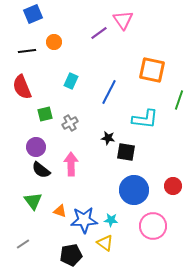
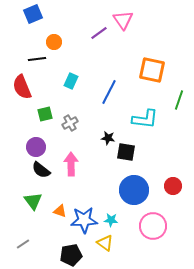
black line: moved 10 px right, 8 px down
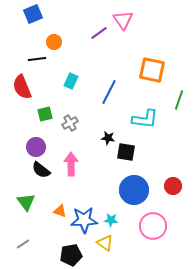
green triangle: moved 7 px left, 1 px down
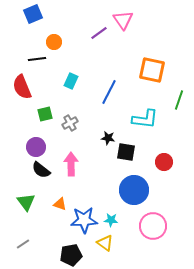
red circle: moved 9 px left, 24 px up
orange triangle: moved 7 px up
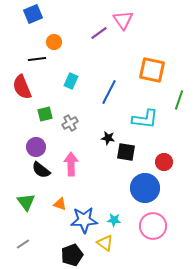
blue circle: moved 11 px right, 2 px up
cyan star: moved 3 px right
black pentagon: moved 1 px right; rotated 10 degrees counterclockwise
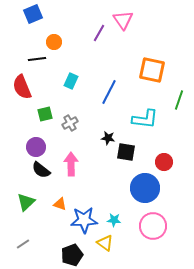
purple line: rotated 24 degrees counterclockwise
green triangle: rotated 24 degrees clockwise
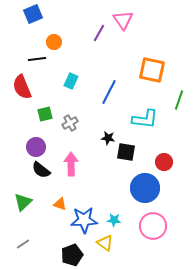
green triangle: moved 3 px left
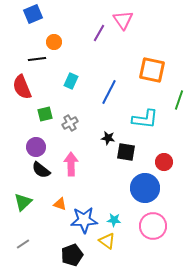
yellow triangle: moved 2 px right, 2 px up
